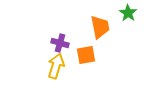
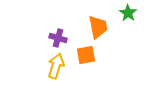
orange trapezoid: moved 2 px left
purple cross: moved 2 px left, 5 px up
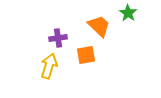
orange trapezoid: moved 1 px right, 1 px up; rotated 35 degrees counterclockwise
purple cross: rotated 24 degrees counterclockwise
yellow arrow: moved 7 px left
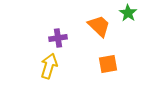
orange square: moved 22 px right, 9 px down
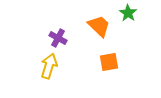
purple cross: rotated 36 degrees clockwise
orange square: moved 1 px right, 2 px up
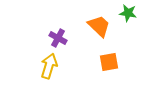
green star: rotated 24 degrees counterclockwise
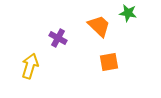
yellow arrow: moved 19 px left
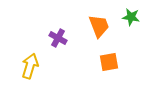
green star: moved 3 px right, 4 px down
orange trapezoid: rotated 25 degrees clockwise
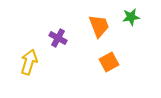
green star: rotated 18 degrees counterclockwise
orange square: rotated 18 degrees counterclockwise
yellow arrow: moved 1 px left, 4 px up
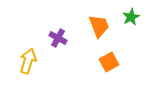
green star: rotated 18 degrees counterclockwise
yellow arrow: moved 1 px left, 1 px up
